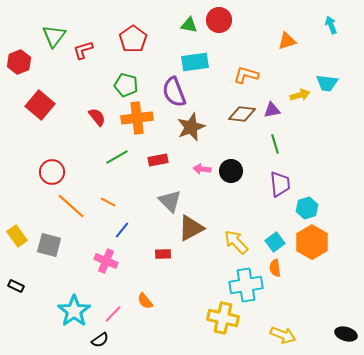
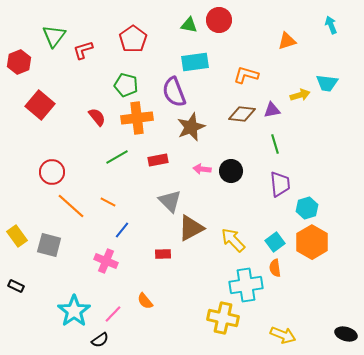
yellow arrow at (236, 242): moved 3 px left, 2 px up
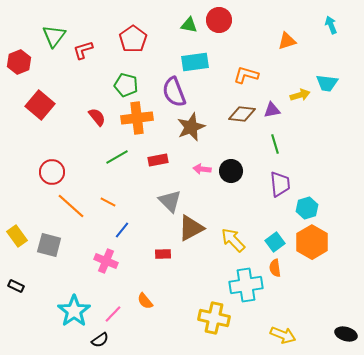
yellow cross at (223, 318): moved 9 px left
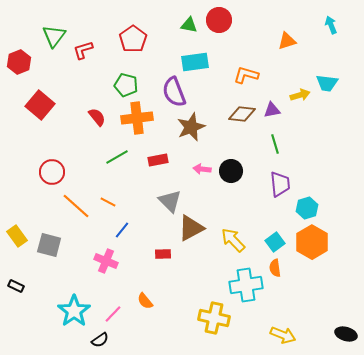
orange line at (71, 206): moved 5 px right
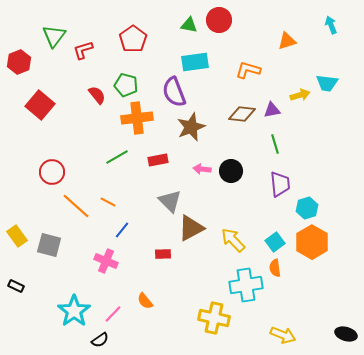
orange L-shape at (246, 75): moved 2 px right, 5 px up
red semicircle at (97, 117): moved 22 px up
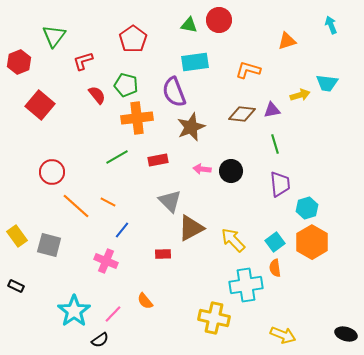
red L-shape at (83, 50): moved 11 px down
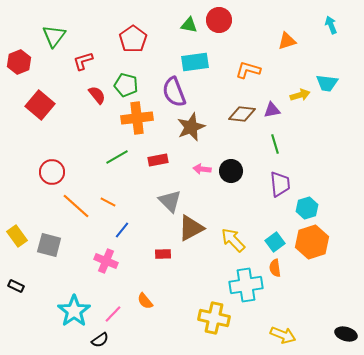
orange hexagon at (312, 242): rotated 12 degrees clockwise
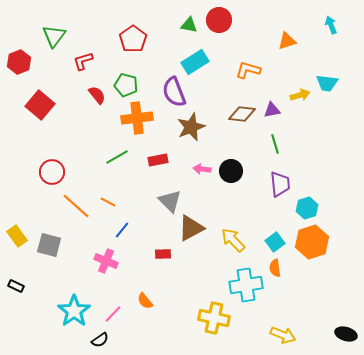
cyan rectangle at (195, 62): rotated 24 degrees counterclockwise
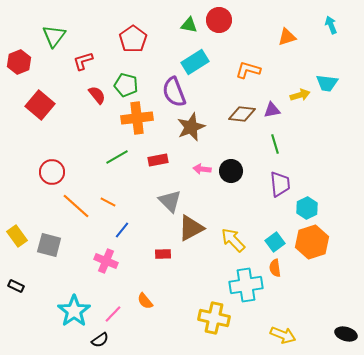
orange triangle at (287, 41): moved 4 px up
cyan hexagon at (307, 208): rotated 10 degrees counterclockwise
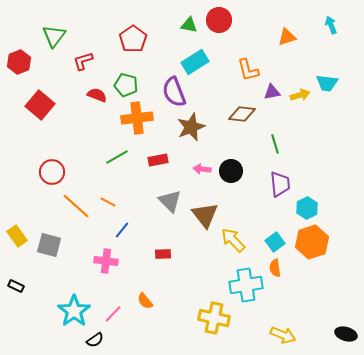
orange L-shape at (248, 70): rotated 120 degrees counterclockwise
red semicircle at (97, 95): rotated 30 degrees counterclockwise
purple triangle at (272, 110): moved 18 px up
brown triangle at (191, 228): moved 14 px right, 13 px up; rotated 40 degrees counterclockwise
pink cross at (106, 261): rotated 15 degrees counterclockwise
black semicircle at (100, 340): moved 5 px left
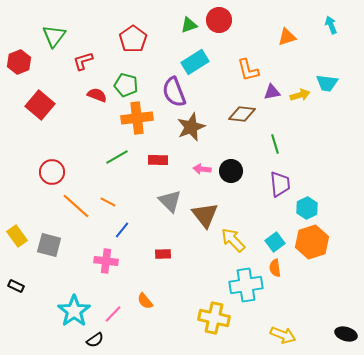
green triangle at (189, 25): rotated 30 degrees counterclockwise
red rectangle at (158, 160): rotated 12 degrees clockwise
